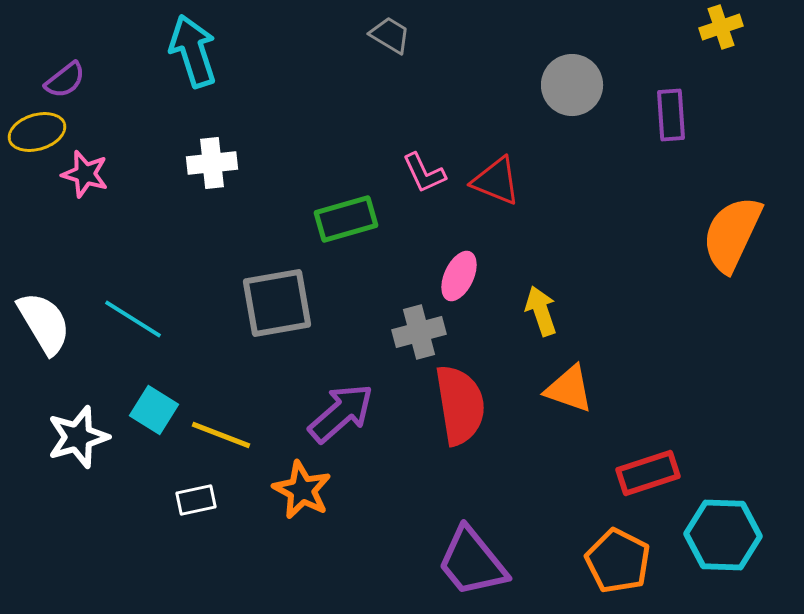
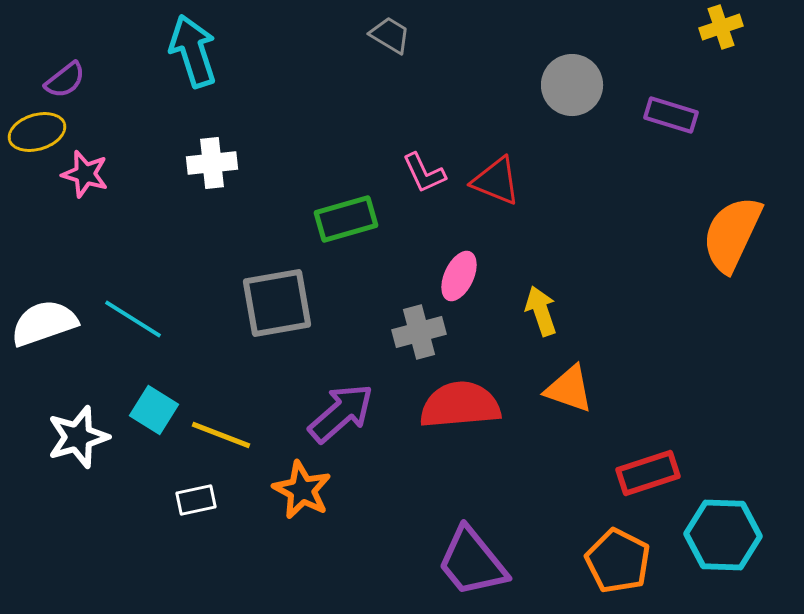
purple rectangle: rotated 69 degrees counterclockwise
white semicircle: rotated 78 degrees counterclockwise
red semicircle: rotated 86 degrees counterclockwise
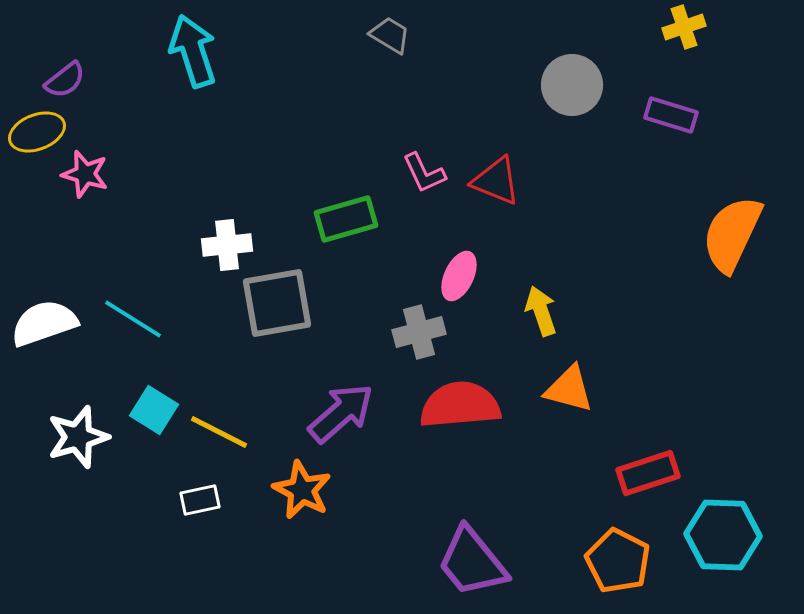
yellow cross: moved 37 px left
yellow ellipse: rotated 4 degrees counterclockwise
white cross: moved 15 px right, 82 px down
orange triangle: rotated 4 degrees counterclockwise
yellow line: moved 2 px left, 3 px up; rotated 6 degrees clockwise
white rectangle: moved 4 px right
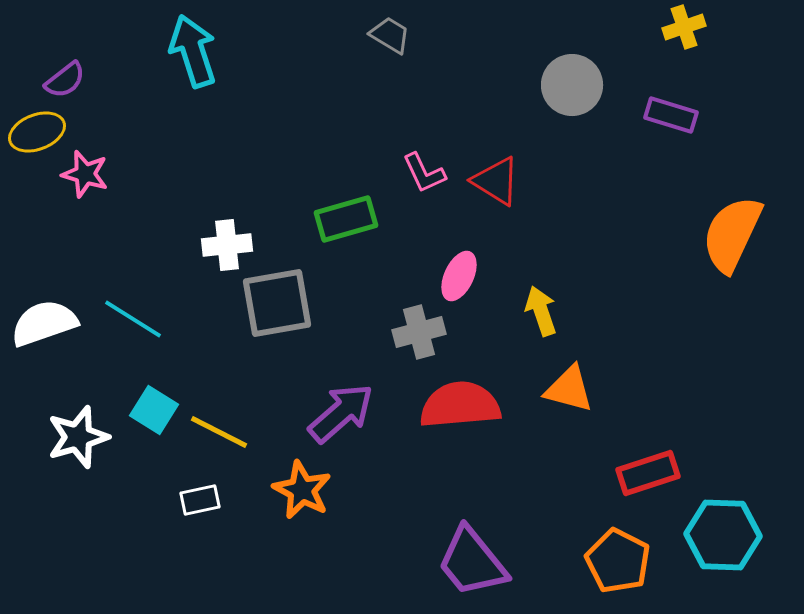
red triangle: rotated 10 degrees clockwise
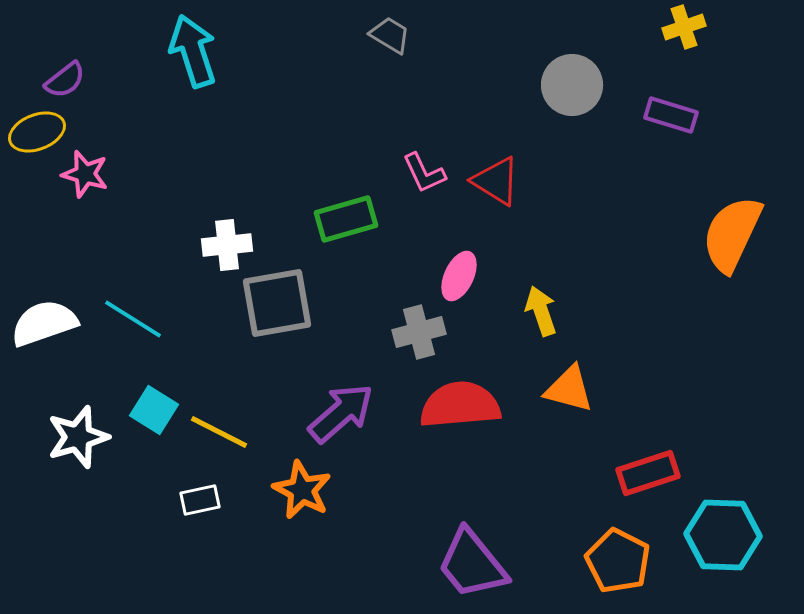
purple trapezoid: moved 2 px down
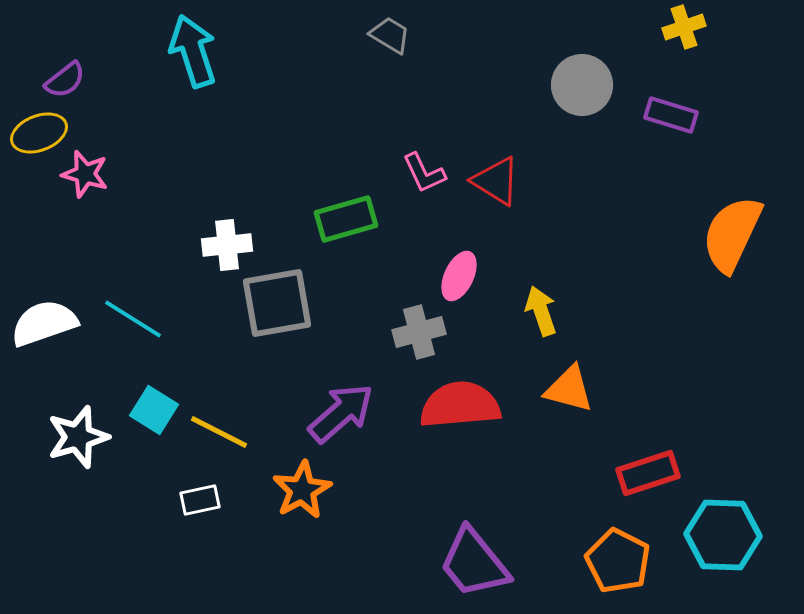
gray circle: moved 10 px right
yellow ellipse: moved 2 px right, 1 px down
orange star: rotated 16 degrees clockwise
purple trapezoid: moved 2 px right, 1 px up
